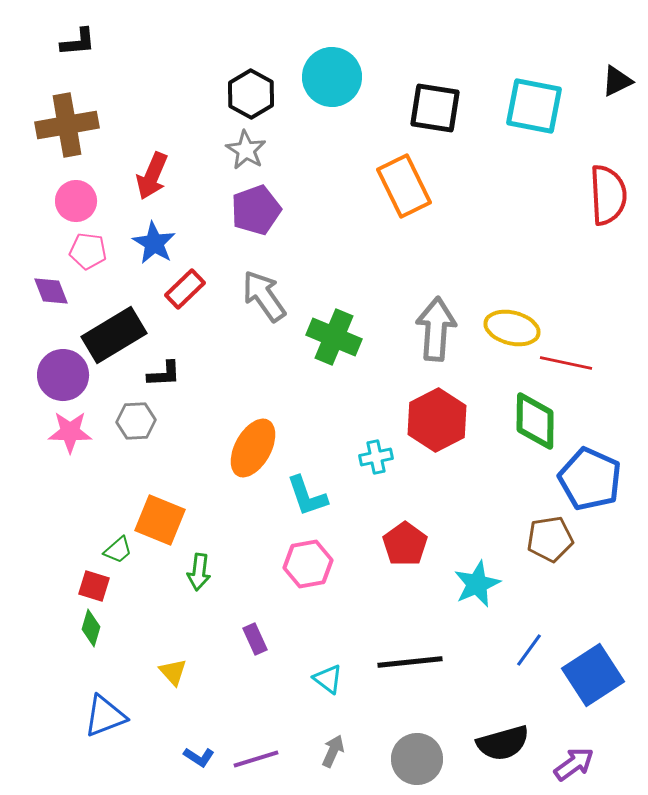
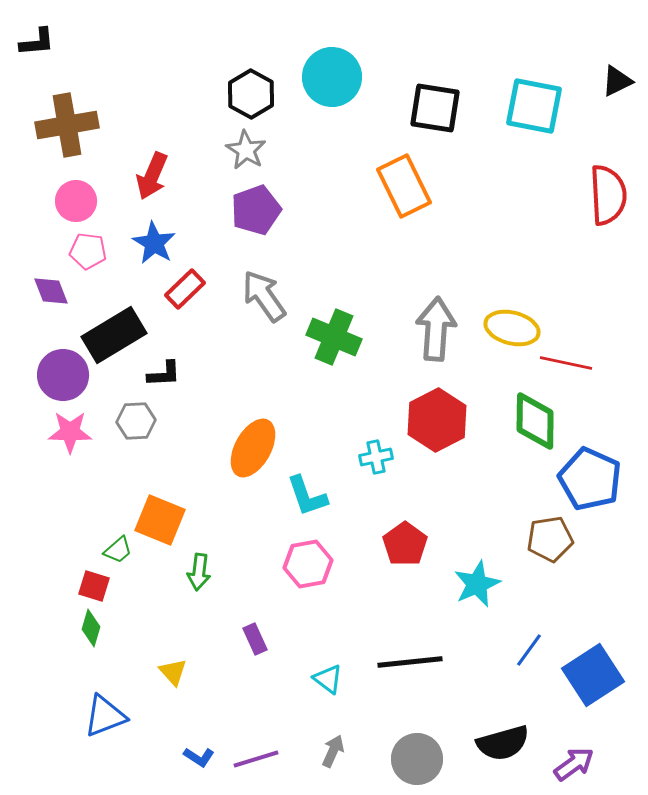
black L-shape at (78, 42): moved 41 px left
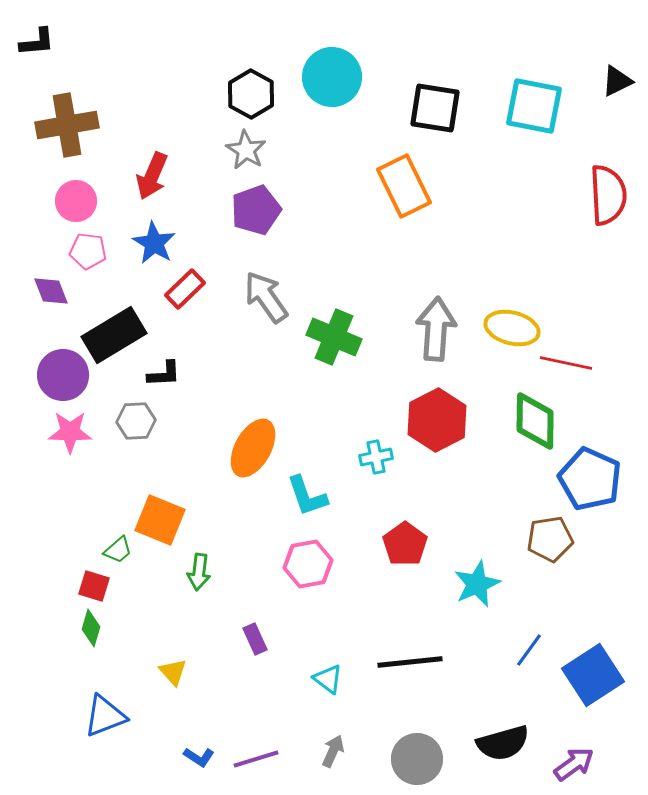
gray arrow at (264, 296): moved 2 px right, 1 px down
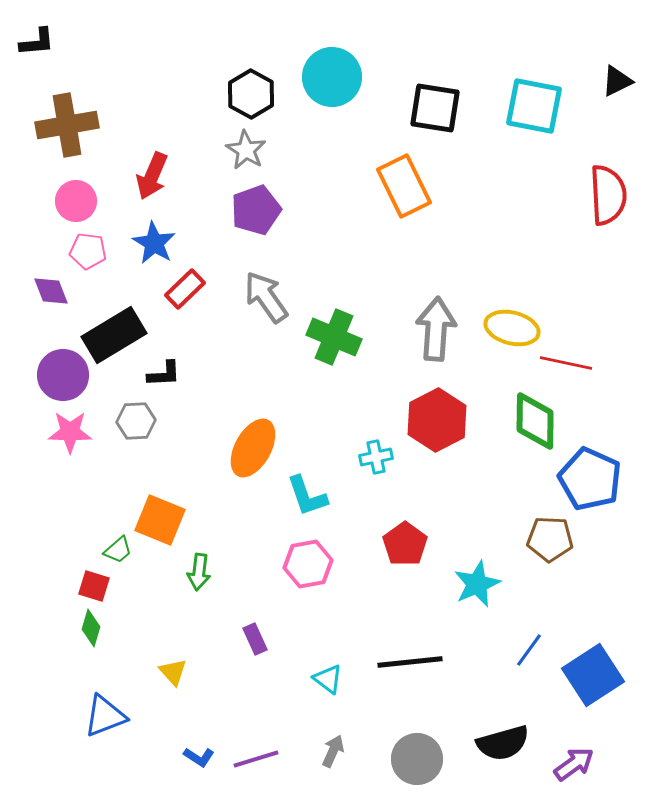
brown pentagon at (550, 539): rotated 12 degrees clockwise
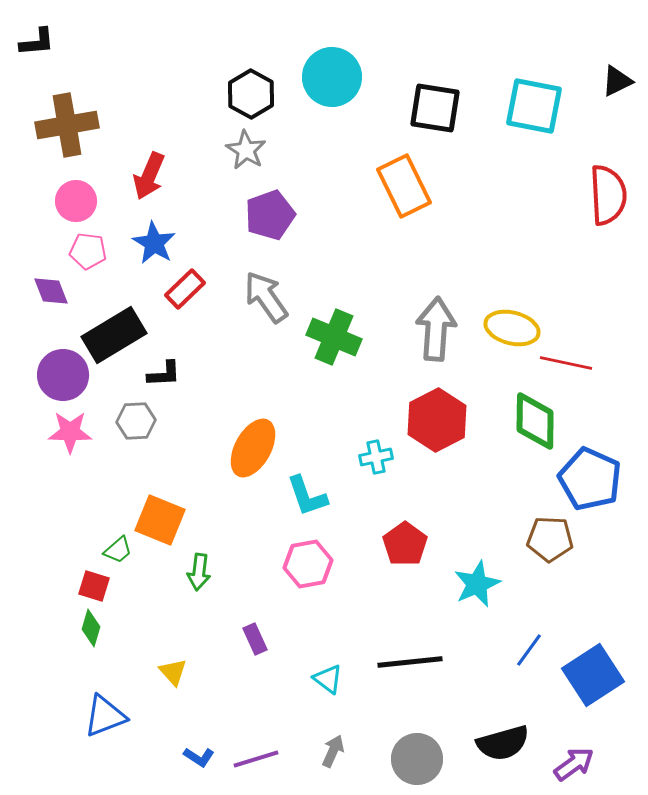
red arrow at (152, 176): moved 3 px left
purple pentagon at (256, 210): moved 14 px right, 5 px down
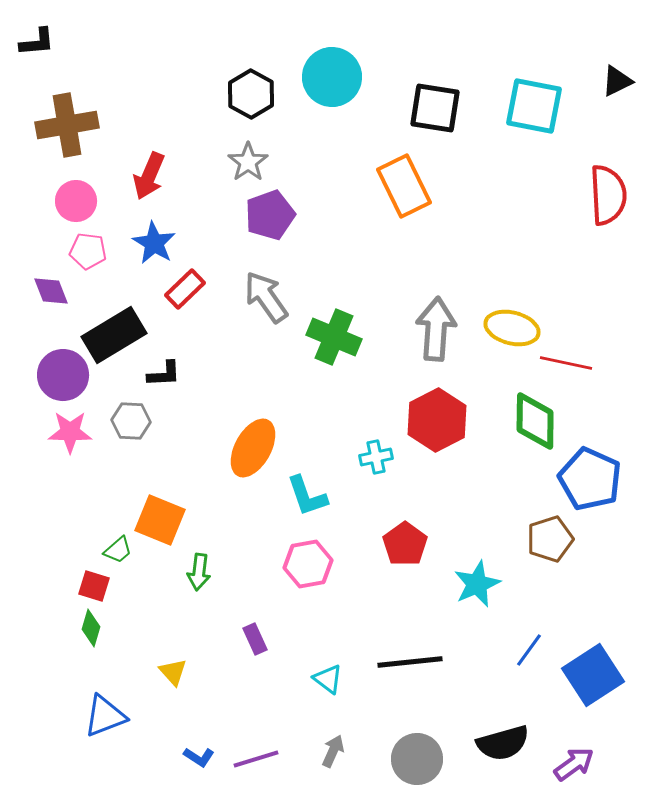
gray star at (246, 150): moved 2 px right, 12 px down; rotated 6 degrees clockwise
gray hexagon at (136, 421): moved 5 px left; rotated 6 degrees clockwise
brown pentagon at (550, 539): rotated 21 degrees counterclockwise
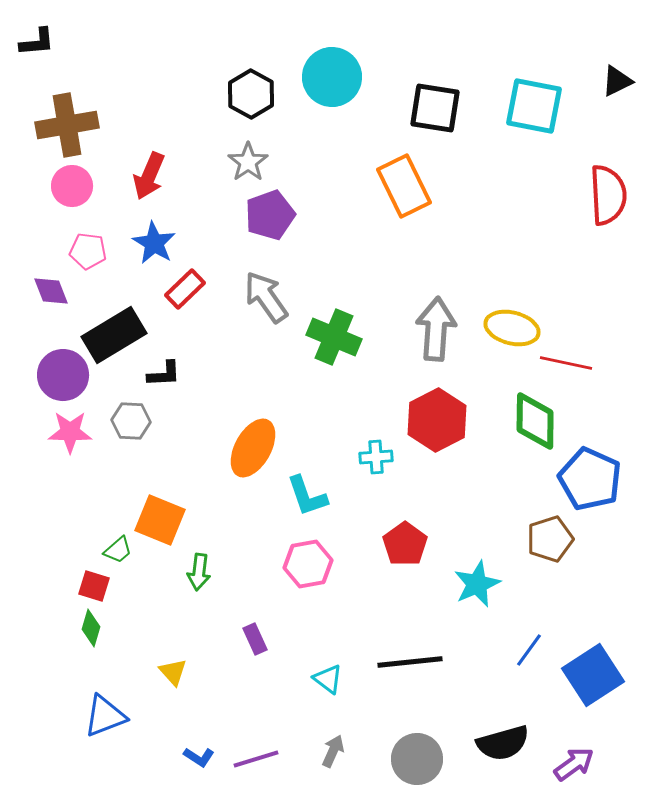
pink circle at (76, 201): moved 4 px left, 15 px up
cyan cross at (376, 457): rotated 8 degrees clockwise
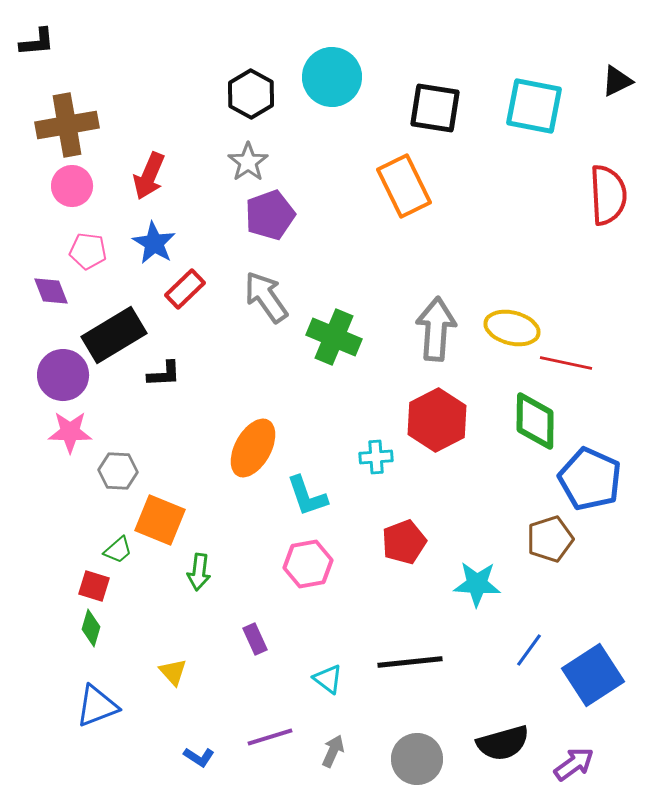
gray hexagon at (131, 421): moved 13 px left, 50 px down
red pentagon at (405, 544): moved 1 px left, 2 px up; rotated 15 degrees clockwise
cyan star at (477, 584): rotated 27 degrees clockwise
blue triangle at (105, 716): moved 8 px left, 10 px up
purple line at (256, 759): moved 14 px right, 22 px up
